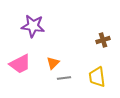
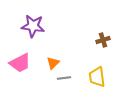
pink trapezoid: moved 1 px up
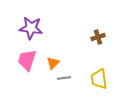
purple star: moved 2 px left, 2 px down
brown cross: moved 5 px left, 3 px up
pink trapezoid: moved 7 px right, 3 px up; rotated 135 degrees clockwise
yellow trapezoid: moved 2 px right, 2 px down
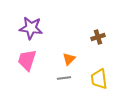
orange triangle: moved 16 px right, 4 px up
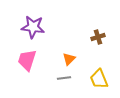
purple star: moved 2 px right, 1 px up
yellow trapezoid: rotated 15 degrees counterclockwise
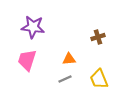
orange triangle: rotated 40 degrees clockwise
gray line: moved 1 px right, 1 px down; rotated 16 degrees counterclockwise
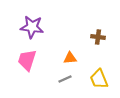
purple star: moved 1 px left
brown cross: rotated 24 degrees clockwise
orange triangle: moved 1 px right, 1 px up
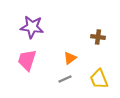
orange triangle: rotated 32 degrees counterclockwise
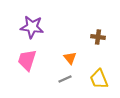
orange triangle: rotated 32 degrees counterclockwise
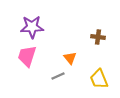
purple star: rotated 10 degrees counterclockwise
pink trapezoid: moved 4 px up
gray line: moved 7 px left, 3 px up
